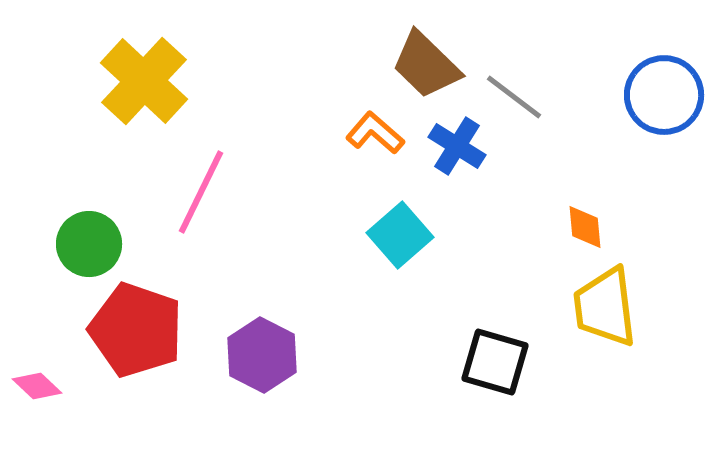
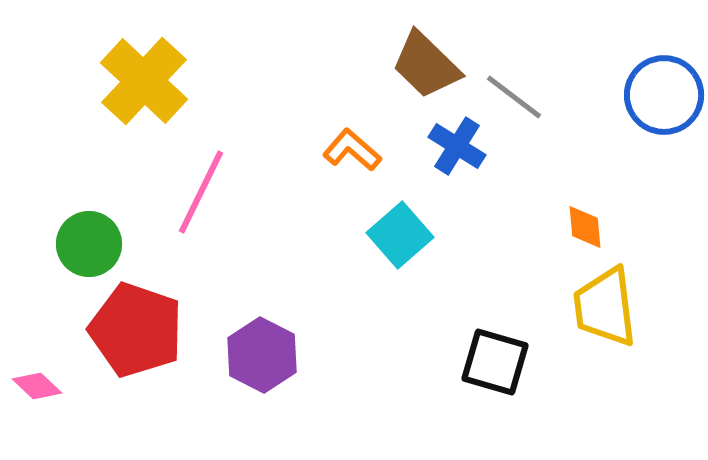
orange L-shape: moved 23 px left, 17 px down
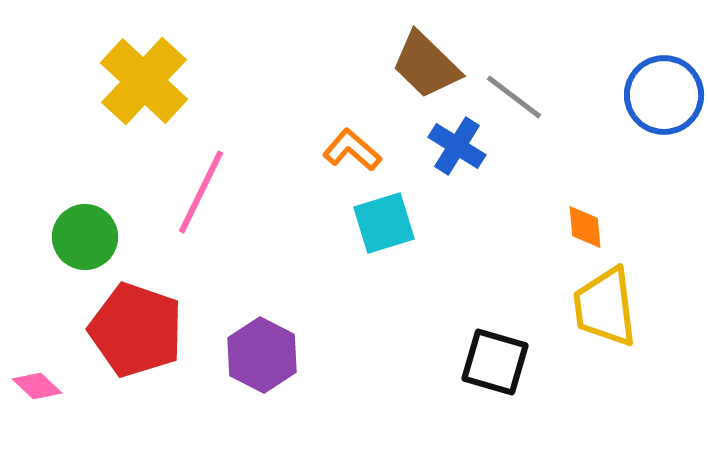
cyan square: moved 16 px left, 12 px up; rotated 24 degrees clockwise
green circle: moved 4 px left, 7 px up
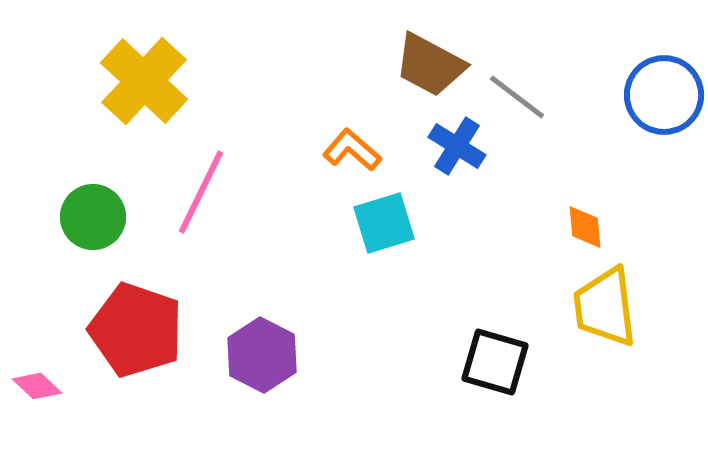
brown trapezoid: moved 4 px right; rotated 16 degrees counterclockwise
gray line: moved 3 px right
green circle: moved 8 px right, 20 px up
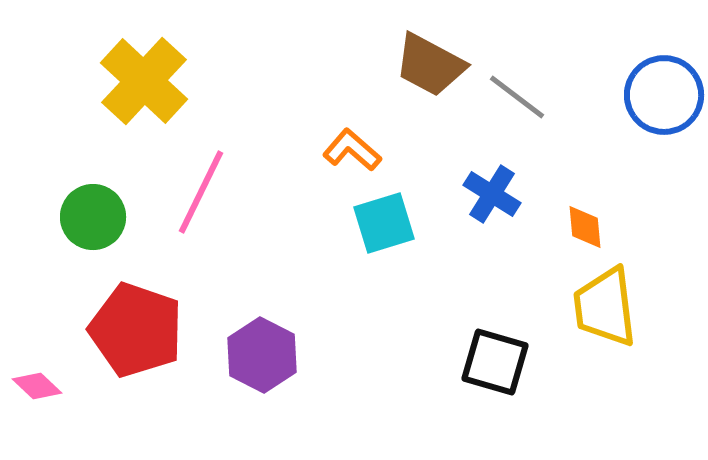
blue cross: moved 35 px right, 48 px down
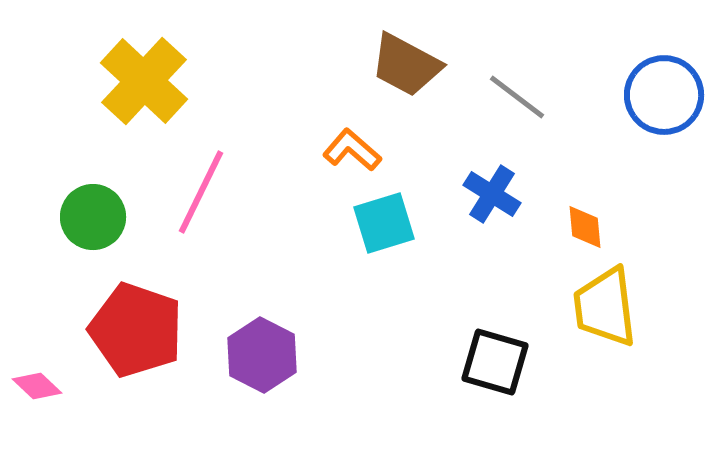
brown trapezoid: moved 24 px left
